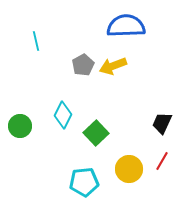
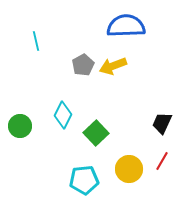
cyan pentagon: moved 2 px up
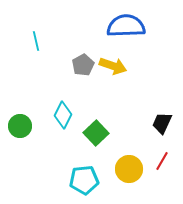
yellow arrow: rotated 140 degrees counterclockwise
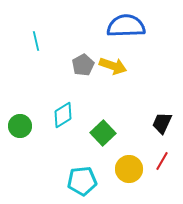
cyan diamond: rotated 32 degrees clockwise
green square: moved 7 px right
cyan pentagon: moved 2 px left, 1 px down
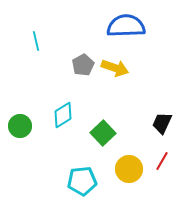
yellow arrow: moved 2 px right, 2 px down
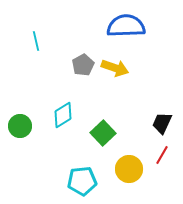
red line: moved 6 px up
